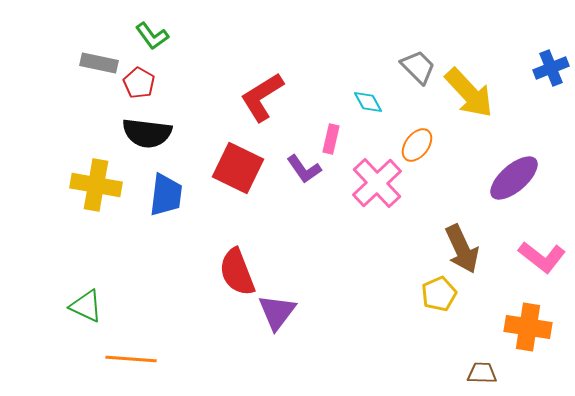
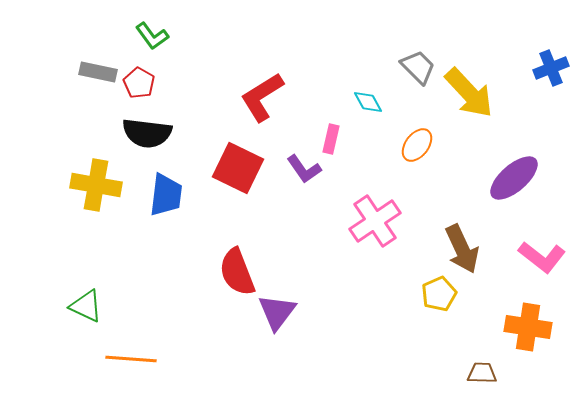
gray rectangle: moved 1 px left, 9 px down
pink cross: moved 2 px left, 38 px down; rotated 9 degrees clockwise
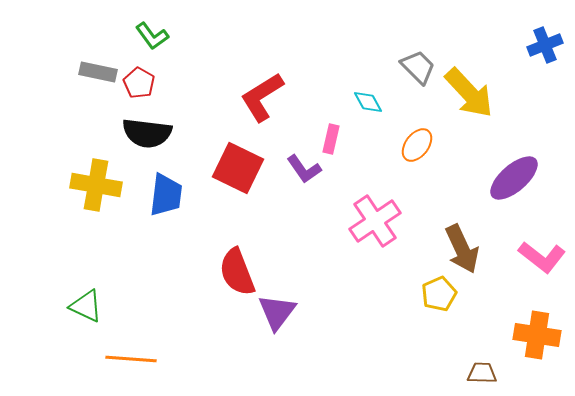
blue cross: moved 6 px left, 23 px up
orange cross: moved 9 px right, 8 px down
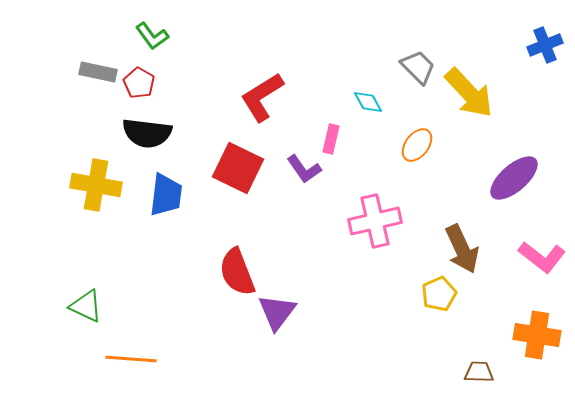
pink cross: rotated 21 degrees clockwise
brown trapezoid: moved 3 px left, 1 px up
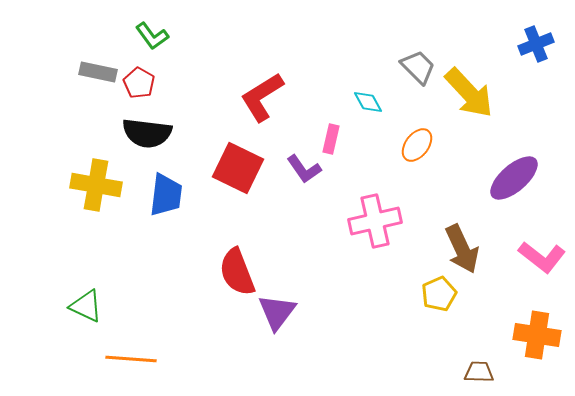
blue cross: moved 9 px left, 1 px up
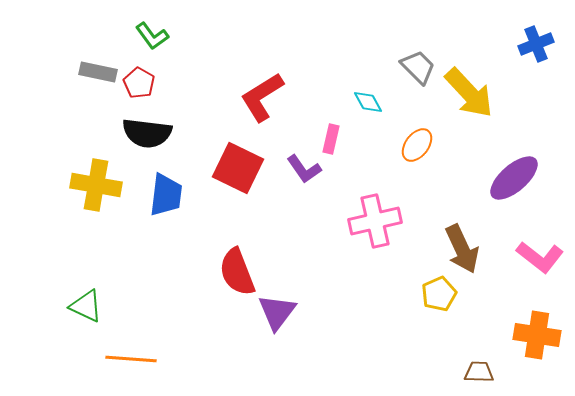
pink L-shape: moved 2 px left
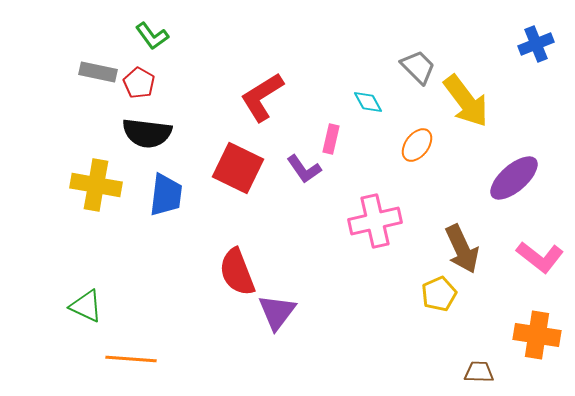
yellow arrow: moved 3 px left, 8 px down; rotated 6 degrees clockwise
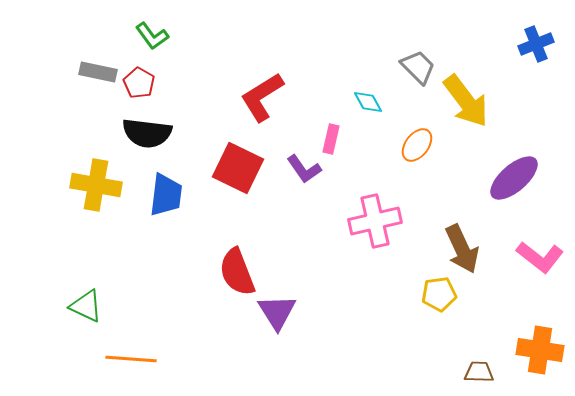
yellow pentagon: rotated 16 degrees clockwise
purple triangle: rotated 9 degrees counterclockwise
orange cross: moved 3 px right, 15 px down
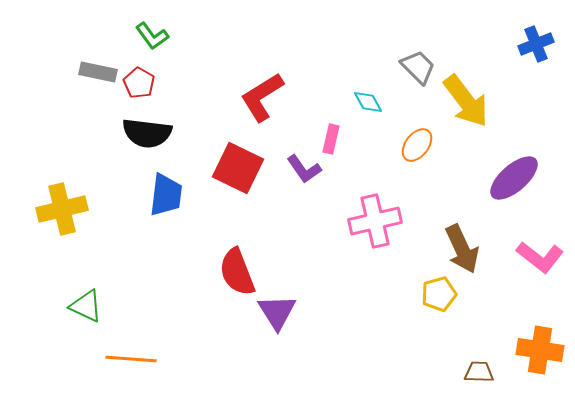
yellow cross: moved 34 px left, 24 px down; rotated 24 degrees counterclockwise
yellow pentagon: rotated 8 degrees counterclockwise
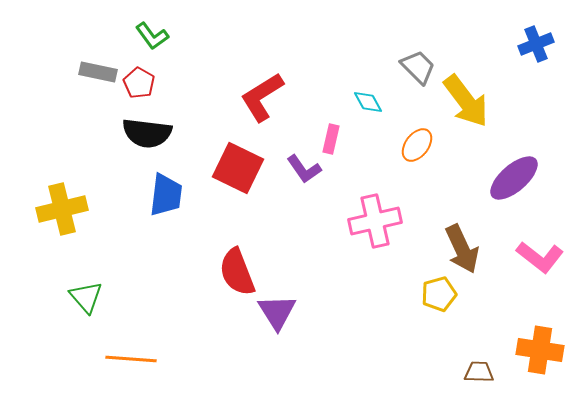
green triangle: moved 9 px up; rotated 24 degrees clockwise
